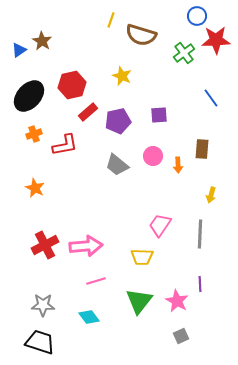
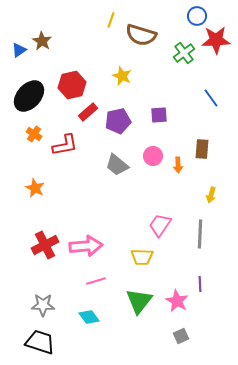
orange cross: rotated 35 degrees counterclockwise
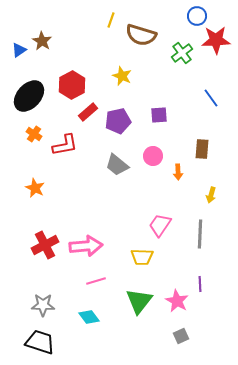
green cross: moved 2 px left
red hexagon: rotated 16 degrees counterclockwise
orange arrow: moved 7 px down
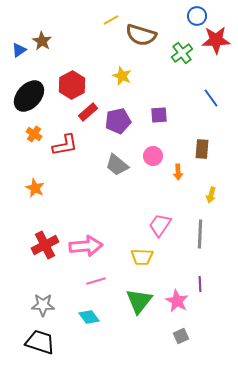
yellow line: rotated 42 degrees clockwise
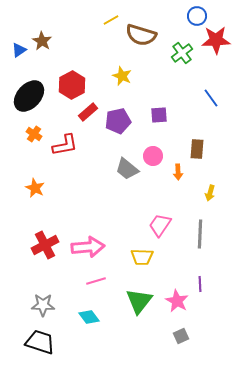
brown rectangle: moved 5 px left
gray trapezoid: moved 10 px right, 4 px down
yellow arrow: moved 1 px left, 2 px up
pink arrow: moved 2 px right, 1 px down
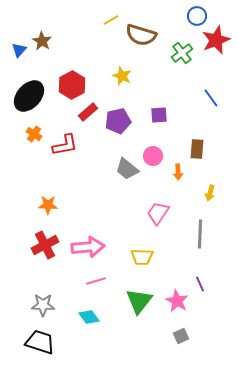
red star: rotated 20 degrees counterclockwise
blue triangle: rotated 14 degrees counterclockwise
orange star: moved 13 px right, 17 px down; rotated 24 degrees counterclockwise
pink trapezoid: moved 2 px left, 12 px up
purple line: rotated 21 degrees counterclockwise
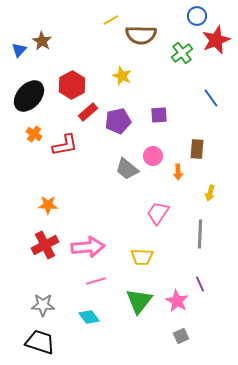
brown semicircle: rotated 16 degrees counterclockwise
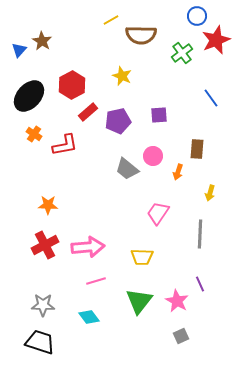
orange arrow: rotated 21 degrees clockwise
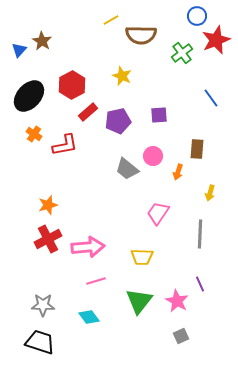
orange star: rotated 18 degrees counterclockwise
red cross: moved 3 px right, 6 px up
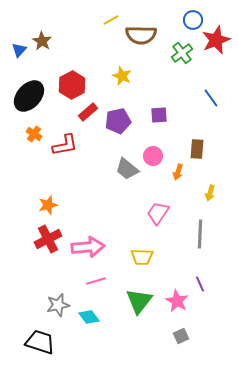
blue circle: moved 4 px left, 4 px down
gray star: moved 15 px right; rotated 15 degrees counterclockwise
